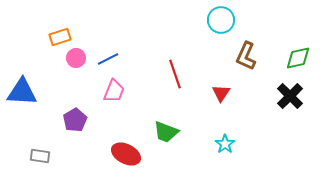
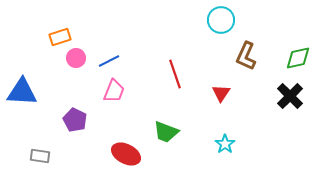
blue line: moved 1 px right, 2 px down
purple pentagon: rotated 15 degrees counterclockwise
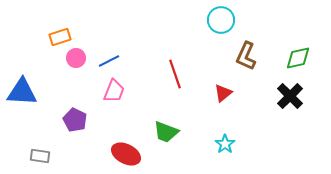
red triangle: moved 2 px right; rotated 18 degrees clockwise
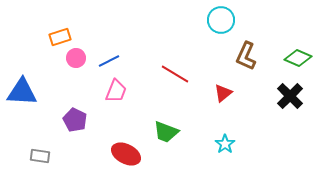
green diamond: rotated 36 degrees clockwise
red line: rotated 40 degrees counterclockwise
pink trapezoid: moved 2 px right
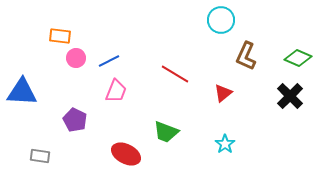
orange rectangle: moved 1 px up; rotated 25 degrees clockwise
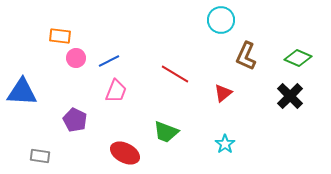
red ellipse: moved 1 px left, 1 px up
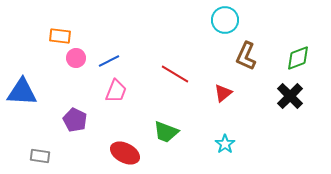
cyan circle: moved 4 px right
green diamond: rotated 44 degrees counterclockwise
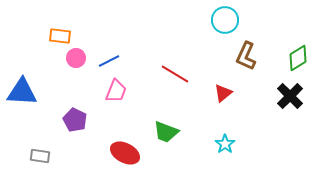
green diamond: rotated 12 degrees counterclockwise
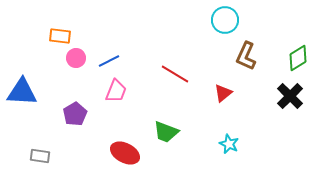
purple pentagon: moved 6 px up; rotated 15 degrees clockwise
cyan star: moved 4 px right; rotated 12 degrees counterclockwise
